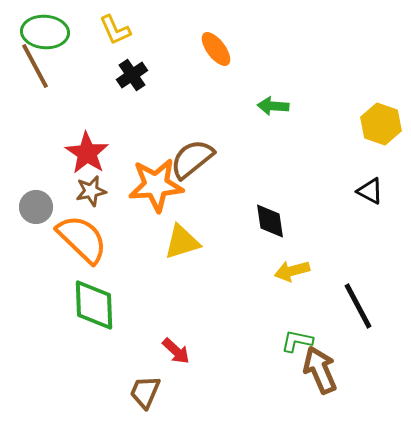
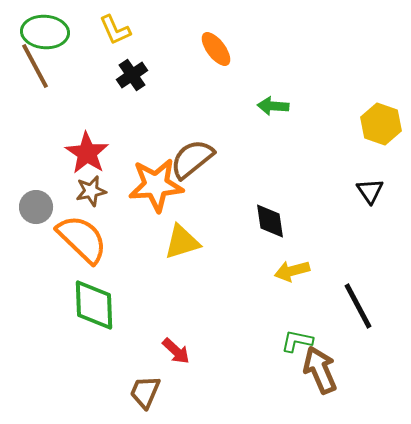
black triangle: rotated 28 degrees clockwise
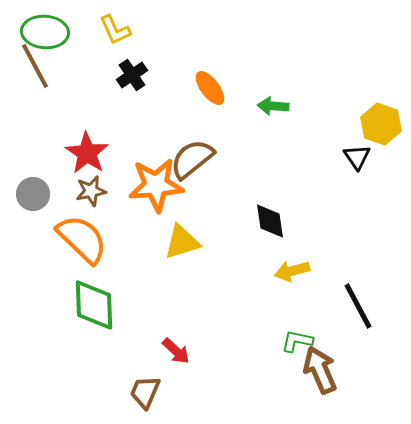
orange ellipse: moved 6 px left, 39 px down
black triangle: moved 13 px left, 34 px up
gray circle: moved 3 px left, 13 px up
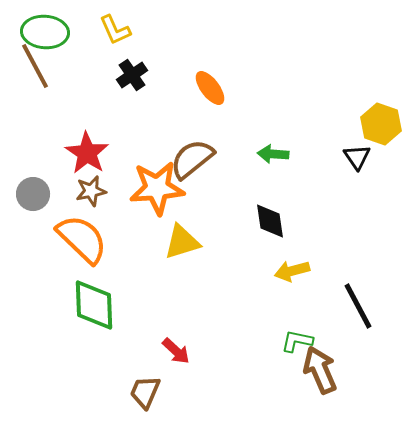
green arrow: moved 48 px down
orange star: moved 1 px right, 3 px down
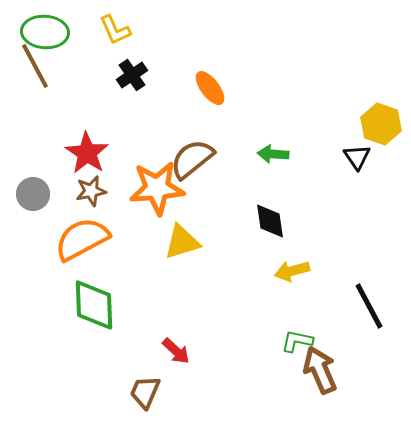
orange semicircle: rotated 72 degrees counterclockwise
black line: moved 11 px right
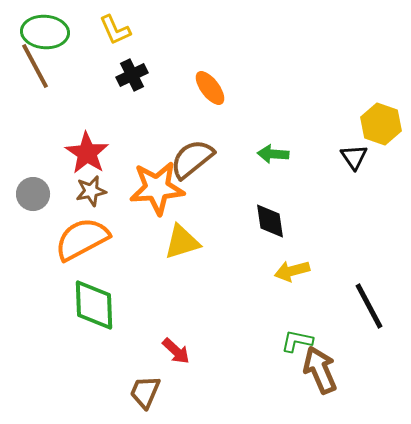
black cross: rotated 8 degrees clockwise
black triangle: moved 3 px left
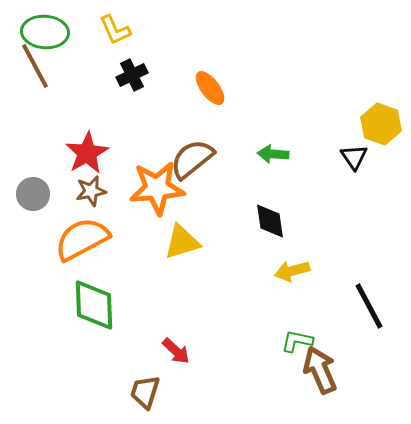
red star: rotated 9 degrees clockwise
brown trapezoid: rotated 6 degrees counterclockwise
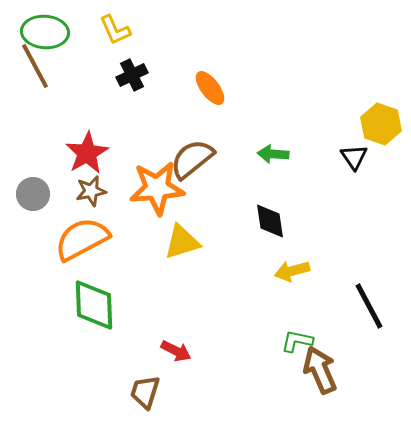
red arrow: rotated 16 degrees counterclockwise
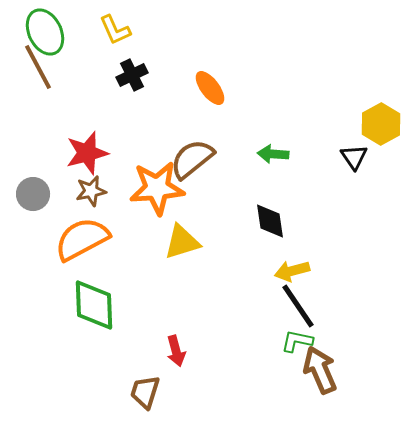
green ellipse: rotated 60 degrees clockwise
brown line: moved 3 px right, 1 px down
yellow hexagon: rotated 12 degrees clockwise
red star: rotated 15 degrees clockwise
black line: moved 71 px left; rotated 6 degrees counterclockwise
red arrow: rotated 48 degrees clockwise
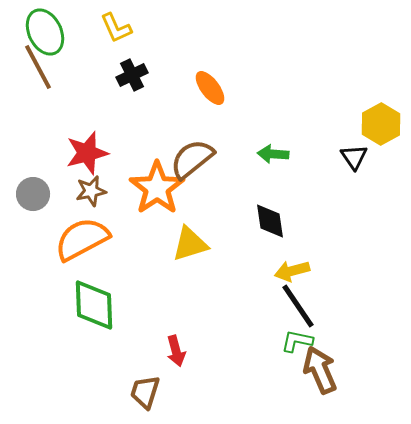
yellow L-shape: moved 1 px right, 2 px up
orange star: rotated 30 degrees counterclockwise
yellow triangle: moved 8 px right, 2 px down
